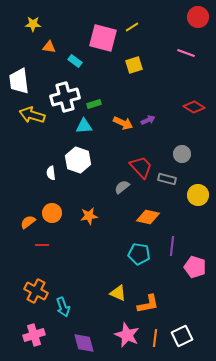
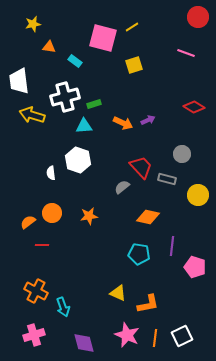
yellow star: rotated 14 degrees counterclockwise
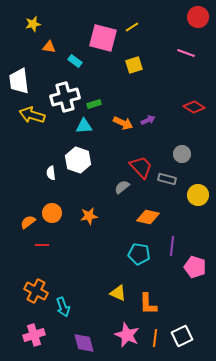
orange L-shape: rotated 100 degrees clockwise
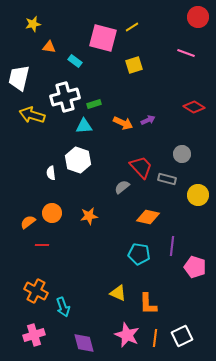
white trapezoid: moved 3 px up; rotated 20 degrees clockwise
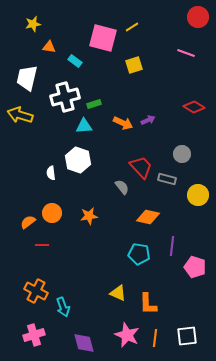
white trapezoid: moved 8 px right
yellow arrow: moved 12 px left
gray semicircle: rotated 91 degrees clockwise
white square: moved 5 px right; rotated 20 degrees clockwise
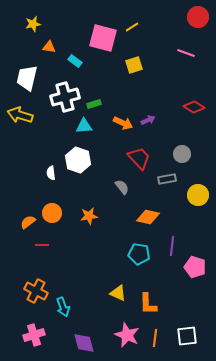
red trapezoid: moved 2 px left, 9 px up
gray rectangle: rotated 24 degrees counterclockwise
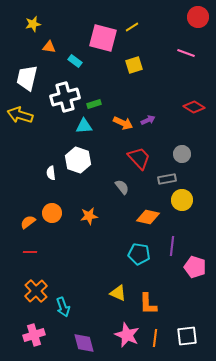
yellow circle: moved 16 px left, 5 px down
red line: moved 12 px left, 7 px down
orange cross: rotated 20 degrees clockwise
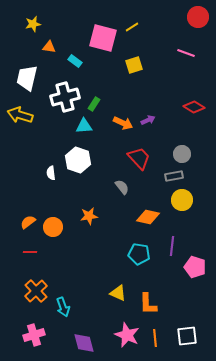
green rectangle: rotated 40 degrees counterclockwise
gray rectangle: moved 7 px right, 3 px up
orange circle: moved 1 px right, 14 px down
orange line: rotated 12 degrees counterclockwise
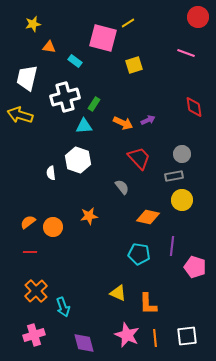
yellow line: moved 4 px left, 4 px up
red diamond: rotated 50 degrees clockwise
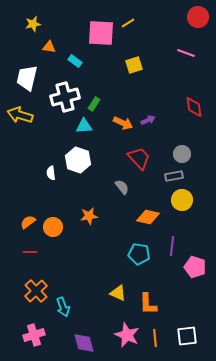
pink square: moved 2 px left, 5 px up; rotated 12 degrees counterclockwise
